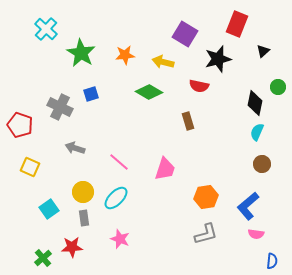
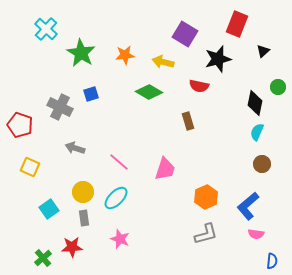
orange hexagon: rotated 15 degrees counterclockwise
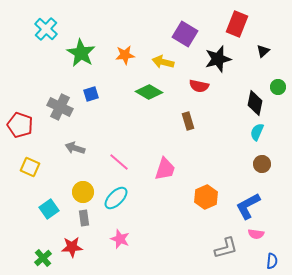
blue L-shape: rotated 12 degrees clockwise
gray L-shape: moved 20 px right, 14 px down
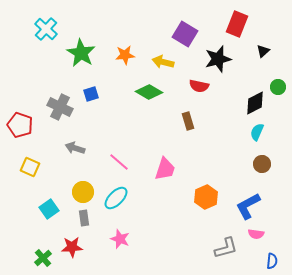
black diamond: rotated 50 degrees clockwise
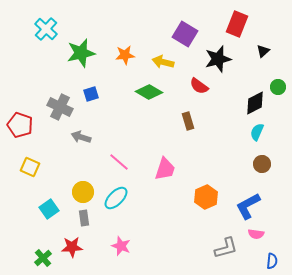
green star: rotated 28 degrees clockwise
red semicircle: rotated 24 degrees clockwise
gray arrow: moved 6 px right, 11 px up
pink star: moved 1 px right, 7 px down
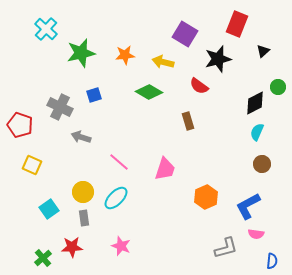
blue square: moved 3 px right, 1 px down
yellow square: moved 2 px right, 2 px up
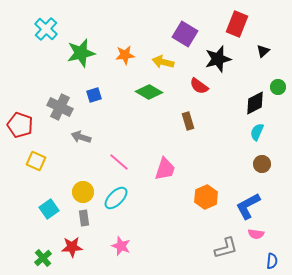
yellow square: moved 4 px right, 4 px up
